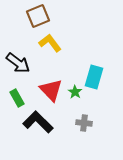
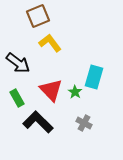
gray cross: rotated 21 degrees clockwise
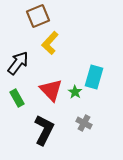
yellow L-shape: rotated 100 degrees counterclockwise
black arrow: rotated 90 degrees counterclockwise
black L-shape: moved 6 px right, 8 px down; rotated 72 degrees clockwise
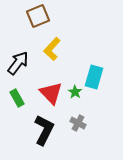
yellow L-shape: moved 2 px right, 6 px down
red triangle: moved 3 px down
gray cross: moved 6 px left
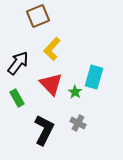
red triangle: moved 9 px up
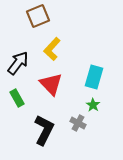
green star: moved 18 px right, 13 px down
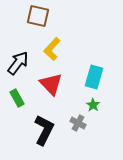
brown square: rotated 35 degrees clockwise
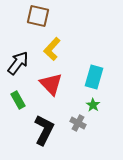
green rectangle: moved 1 px right, 2 px down
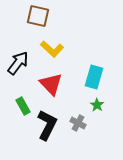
yellow L-shape: rotated 90 degrees counterclockwise
green rectangle: moved 5 px right, 6 px down
green star: moved 4 px right
black L-shape: moved 3 px right, 5 px up
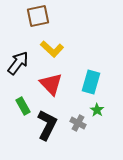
brown square: rotated 25 degrees counterclockwise
cyan rectangle: moved 3 px left, 5 px down
green star: moved 5 px down
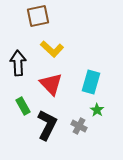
black arrow: rotated 40 degrees counterclockwise
gray cross: moved 1 px right, 3 px down
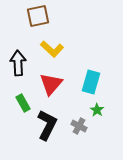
red triangle: rotated 25 degrees clockwise
green rectangle: moved 3 px up
